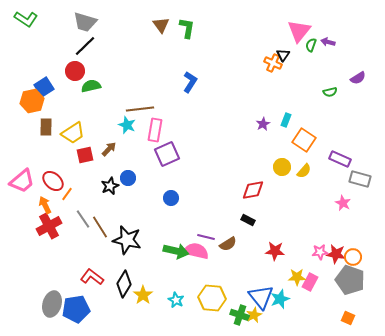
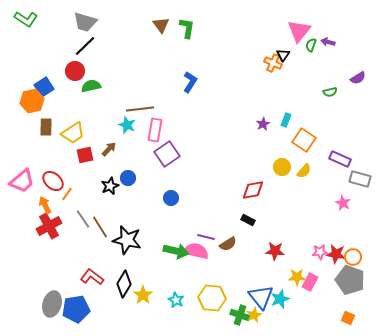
purple square at (167, 154): rotated 10 degrees counterclockwise
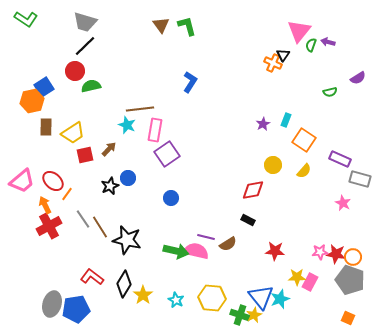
green L-shape at (187, 28): moved 2 px up; rotated 25 degrees counterclockwise
yellow circle at (282, 167): moved 9 px left, 2 px up
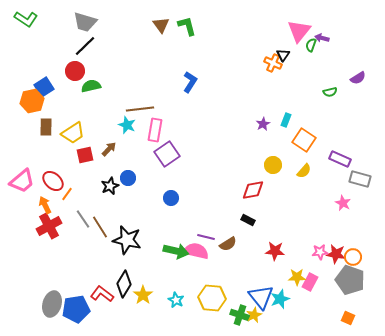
purple arrow at (328, 42): moved 6 px left, 4 px up
red L-shape at (92, 277): moved 10 px right, 17 px down
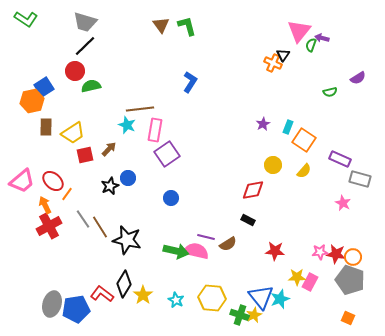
cyan rectangle at (286, 120): moved 2 px right, 7 px down
